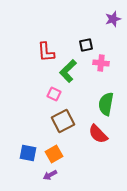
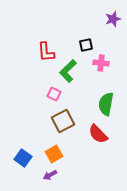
blue square: moved 5 px left, 5 px down; rotated 24 degrees clockwise
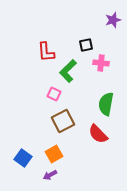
purple star: moved 1 px down
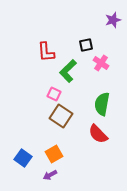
pink cross: rotated 28 degrees clockwise
green semicircle: moved 4 px left
brown square: moved 2 px left, 5 px up; rotated 30 degrees counterclockwise
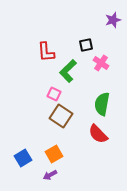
blue square: rotated 24 degrees clockwise
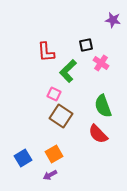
purple star: rotated 28 degrees clockwise
green semicircle: moved 1 px right, 2 px down; rotated 30 degrees counterclockwise
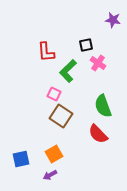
pink cross: moved 3 px left
blue square: moved 2 px left, 1 px down; rotated 18 degrees clockwise
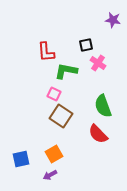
green L-shape: moved 2 px left; rotated 55 degrees clockwise
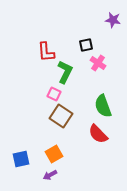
green L-shape: moved 1 px left, 1 px down; rotated 105 degrees clockwise
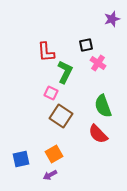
purple star: moved 1 px left, 1 px up; rotated 28 degrees counterclockwise
pink square: moved 3 px left, 1 px up
